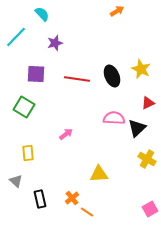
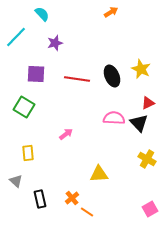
orange arrow: moved 6 px left, 1 px down
black triangle: moved 2 px right, 5 px up; rotated 30 degrees counterclockwise
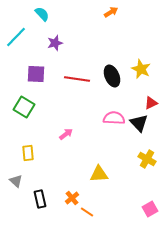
red triangle: moved 3 px right
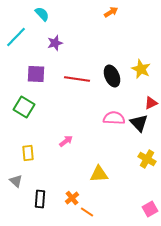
pink arrow: moved 7 px down
black rectangle: rotated 18 degrees clockwise
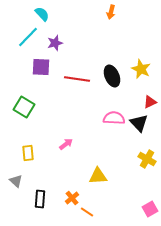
orange arrow: rotated 136 degrees clockwise
cyan line: moved 12 px right
purple square: moved 5 px right, 7 px up
red triangle: moved 1 px left, 1 px up
pink arrow: moved 3 px down
yellow triangle: moved 1 px left, 2 px down
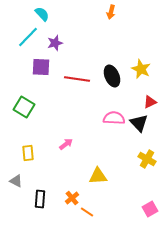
gray triangle: rotated 16 degrees counterclockwise
